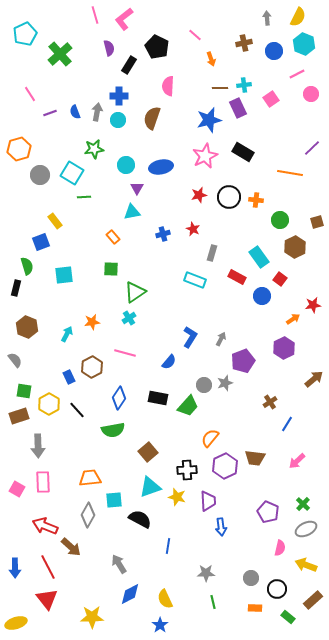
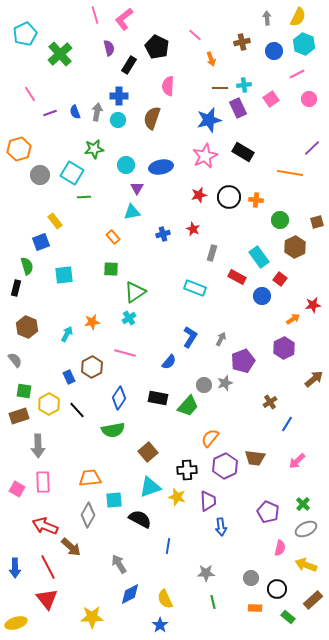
brown cross at (244, 43): moved 2 px left, 1 px up
pink circle at (311, 94): moved 2 px left, 5 px down
cyan rectangle at (195, 280): moved 8 px down
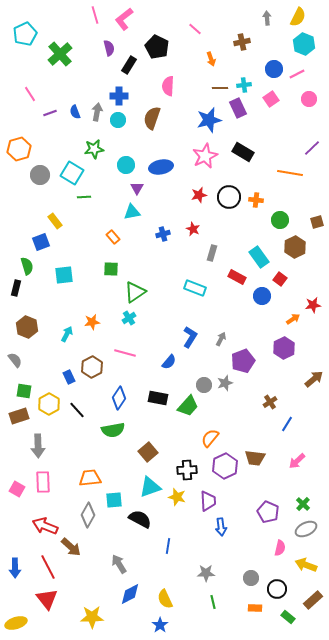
pink line at (195, 35): moved 6 px up
blue circle at (274, 51): moved 18 px down
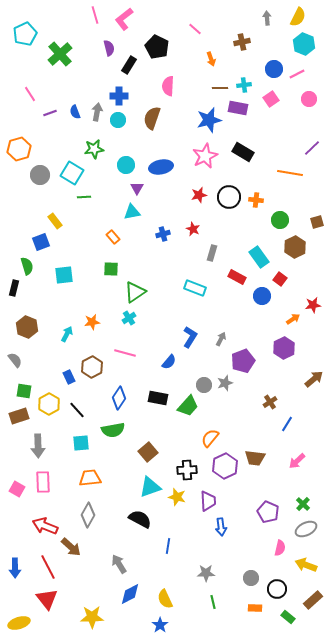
purple rectangle at (238, 108): rotated 54 degrees counterclockwise
black rectangle at (16, 288): moved 2 px left
cyan square at (114, 500): moved 33 px left, 57 px up
yellow ellipse at (16, 623): moved 3 px right
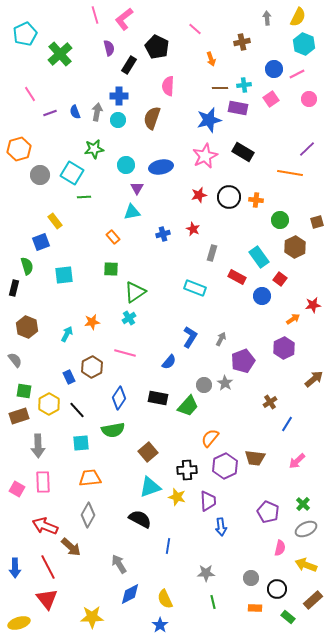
purple line at (312, 148): moved 5 px left, 1 px down
gray star at (225, 383): rotated 21 degrees counterclockwise
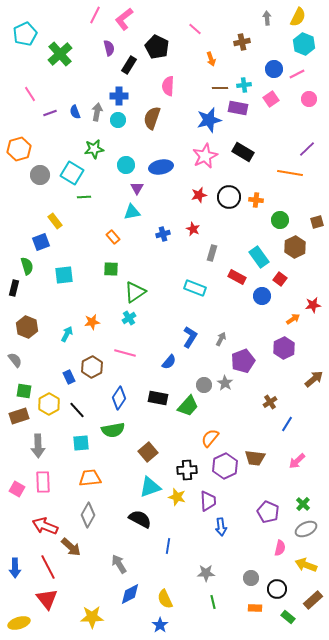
pink line at (95, 15): rotated 42 degrees clockwise
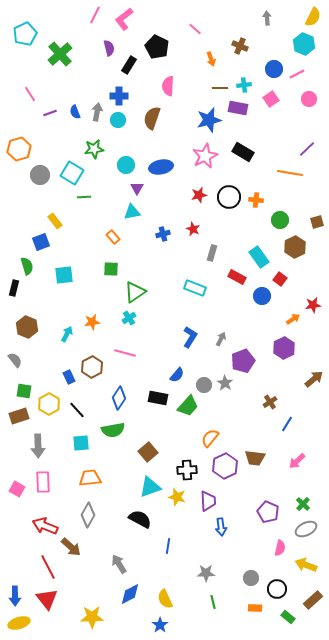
yellow semicircle at (298, 17): moved 15 px right
brown cross at (242, 42): moved 2 px left, 4 px down; rotated 35 degrees clockwise
blue semicircle at (169, 362): moved 8 px right, 13 px down
blue arrow at (15, 568): moved 28 px down
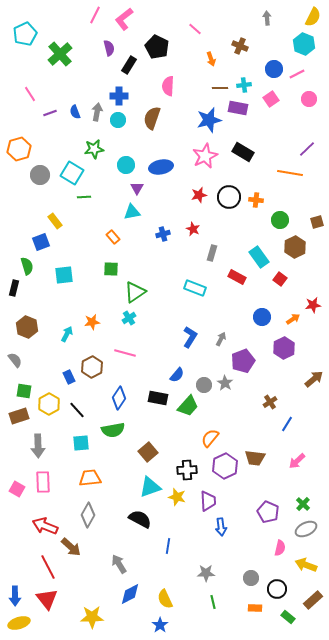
blue circle at (262, 296): moved 21 px down
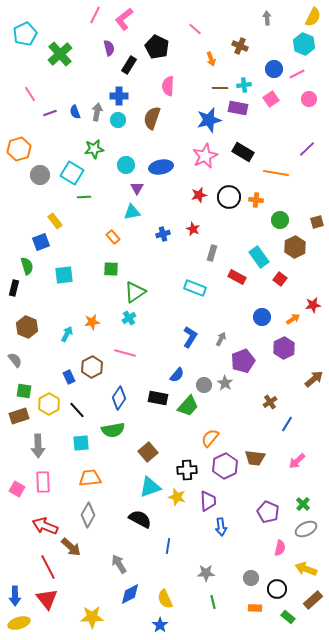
orange line at (290, 173): moved 14 px left
yellow arrow at (306, 565): moved 4 px down
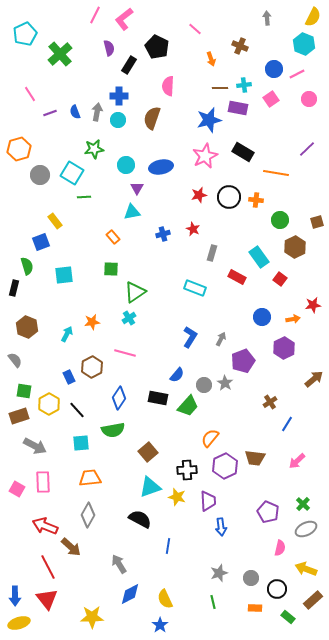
orange arrow at (293, 319): rotated 24 degrees clockwise
gray arrow at (38, 446): moved 3 px left; rotated 60 degrees counterclockwise
gray star at (206, 573): moved 13 px right; rotated 18 degrees counterclockwise
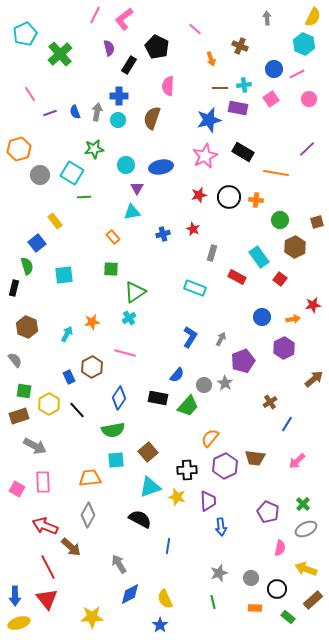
blue square at (41, 242): moved 4 px left, 1 px down; rotated 18 degrees counterclockwise
cyan square at (81, 443): moved 35 px right, 17 px down
